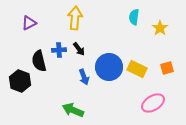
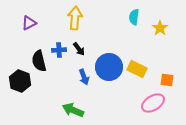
orange square: moved 12 px down; rotated 24 degrees clockwise
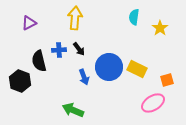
orange square: rotated 24 degrees counterclockwise
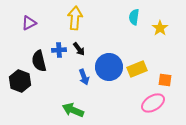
yellow rectangle: rotated 48 degrees counterclockwise
orange square: moved 2 px left; rotated 24 degrees clockwise
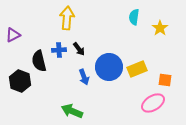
yellow arrow: moved 8 px left
purple triangle: moved 16 px left, 12 px down
green arrow: moved 1 px left, 1 px down
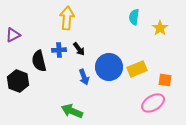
black hexagon: moved 2 px left
